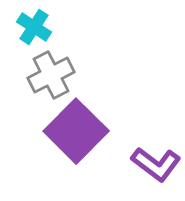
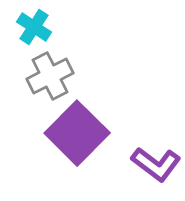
gray cross: moved 1 px left, 1 px down
purple square: moved 1 px right, 2 px down
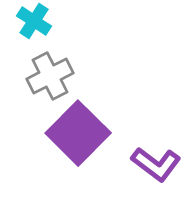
cyan cross: moved 6 px up
purple square: moved 1 px right
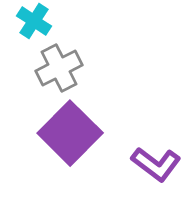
gray cross: moved 9 px right, 8 px up
purple square: moved 8 px left
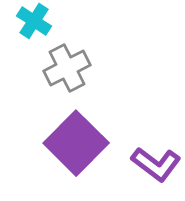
gray cross: moved 8 px right
purple square: moved 6 px right, 10 px down
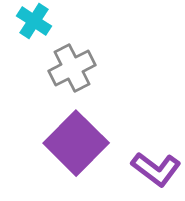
gray cross: moved 5 px right
purple L-shape: moved 5 px down
